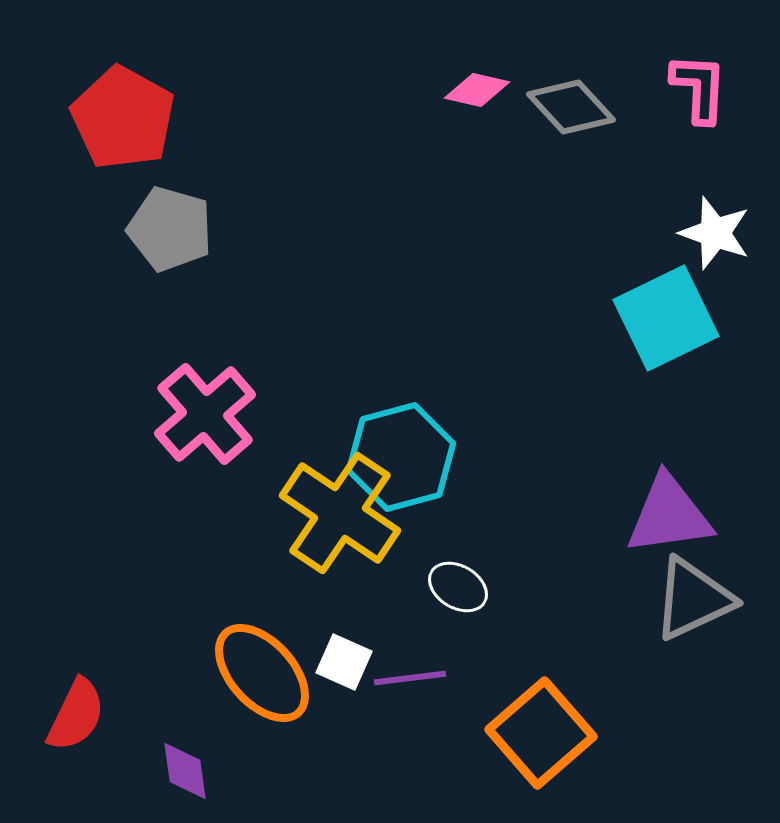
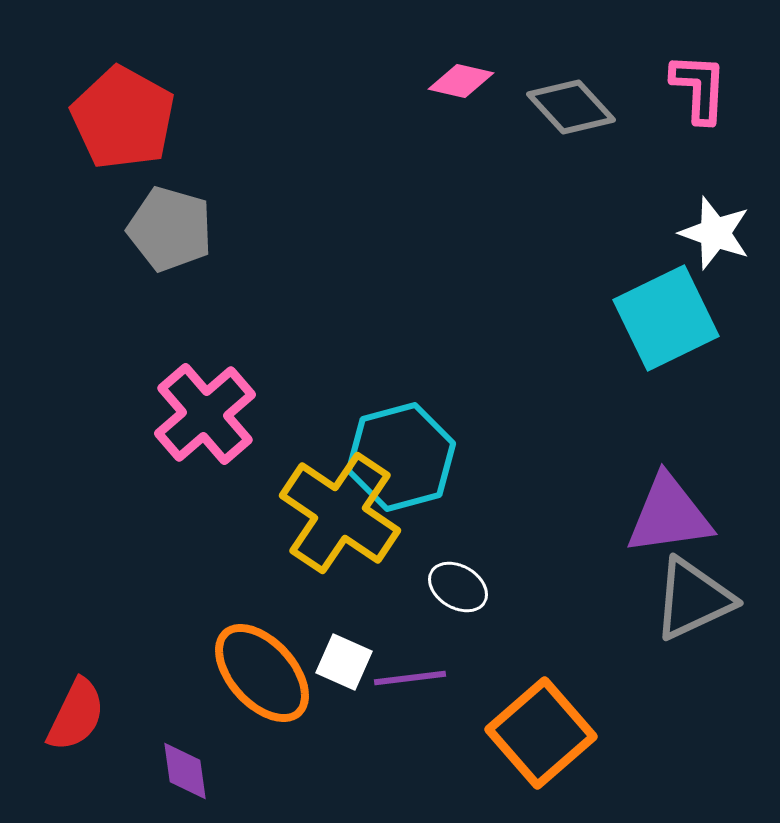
pink diamond: moved 16 px left, 9 px up
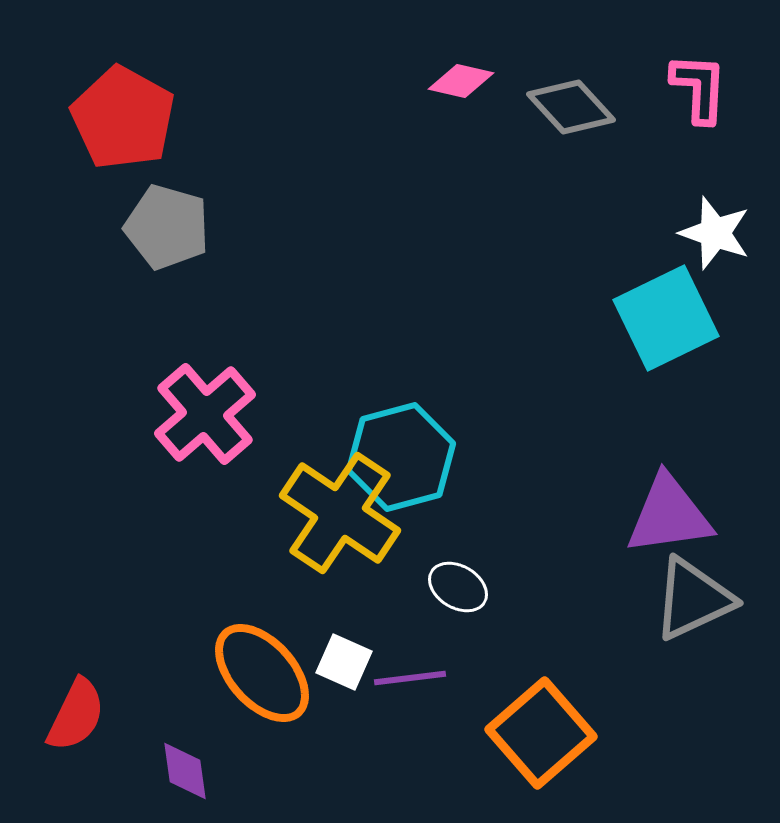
gray pentagon: moved 3 px left, 2 px up
